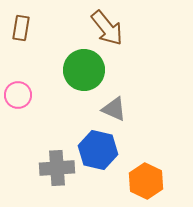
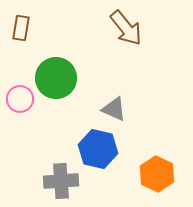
brown arrow: moved 19 px right
green circle: moved 28 px left, 8 px down
pink circle: moved 2 px right, 4 px down
blue hexagon: moved 1 px up
gray cross: moved 4 px right, 13 px down
orange hexagon: moved 11 px right, 7 px up
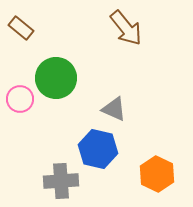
brown rectangle: rotated 60 degrees counterclockwise
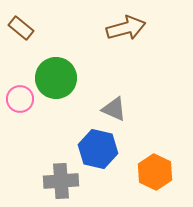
brown arrow: rotated 66 degrees counterclockwise
orange hexagon: moved 2 px left, 2 px up
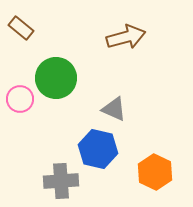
brown arrow: moved 9 px down
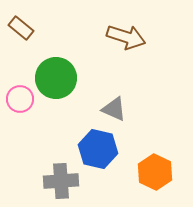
brown arrow: rotated 33 degrees clockwise
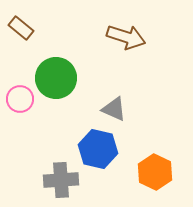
gray cross: moved 1 px up
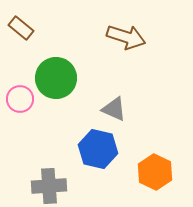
gray cross: moved 12 px left, 6 px down
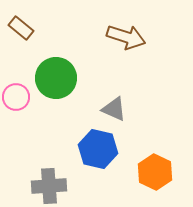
pink circle: moved 4 px left, 2 px up
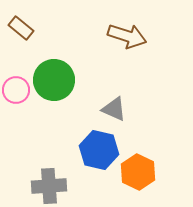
brown arrow: moved 1 px right, 1 px up
green circle: moved 2 px left, 2 px down
pink circle: moved 7 px up
blue hexagon: moved 1 px right, 1 px down
orange hexagon: moved 17 px left
